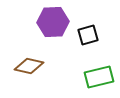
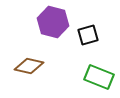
purple hexagon: rotated 16 degrees clockwise
green rectangle: rotated 36 degrees clockwise
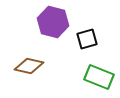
black square: moved 1 px left, 4 px down
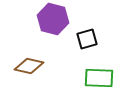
purple hexagon: moved 3 px up
green rectangle: moved 1 px down; rotated 20 degrees counterclockwise
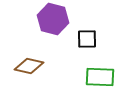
black square: rotated 15 degrees clockwise
green rectangle: moved 1 px right, 1 px up
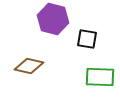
black square: rotated 10 degrees clockwise
